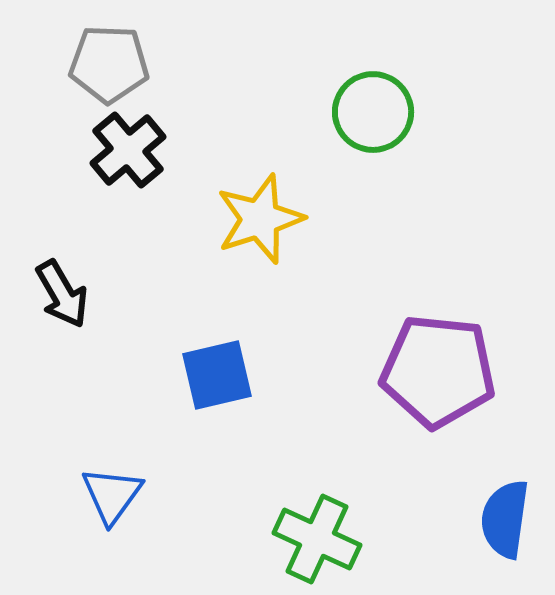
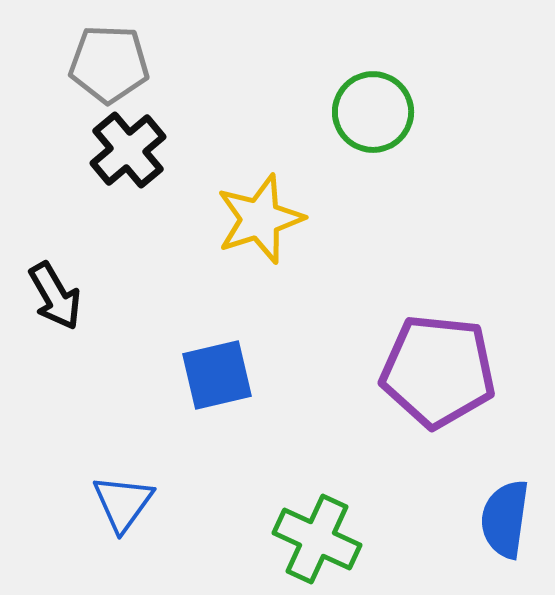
black arrow: moved 7 px left, 2 px down
blue triangle: moved 11 px right, 8 px down
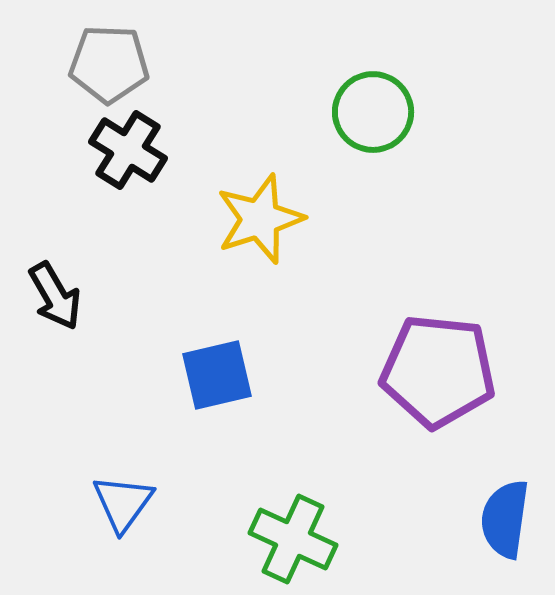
black cross: rotated 18 degrees counterclockwise
green cross: moved 24 px left
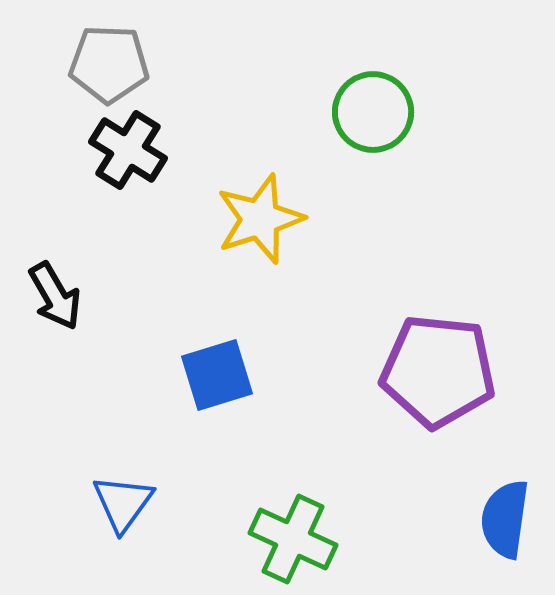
blue square: rotated 4 degrees counterclockwise
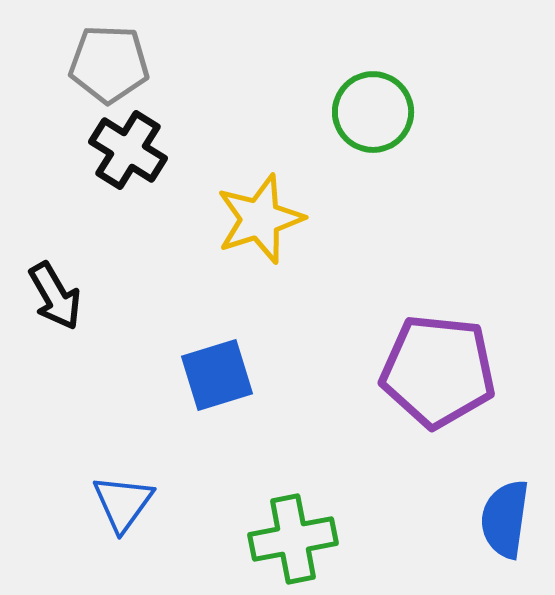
green cross: rotated 36 degrees counterclockwise
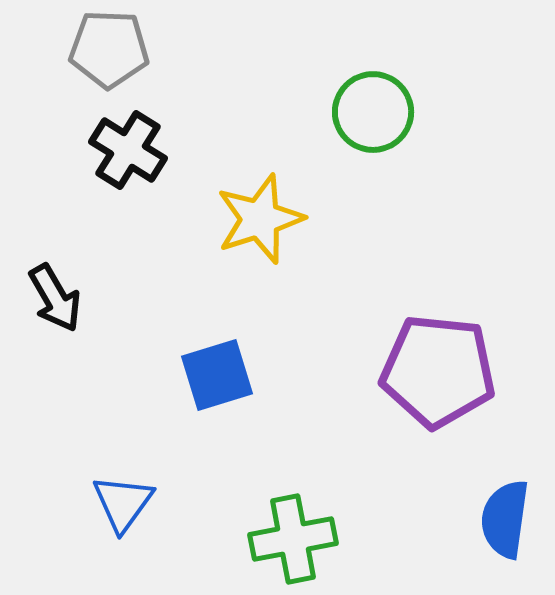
gray pentagon: moved 15 px up
black arrow: moved 2 px down
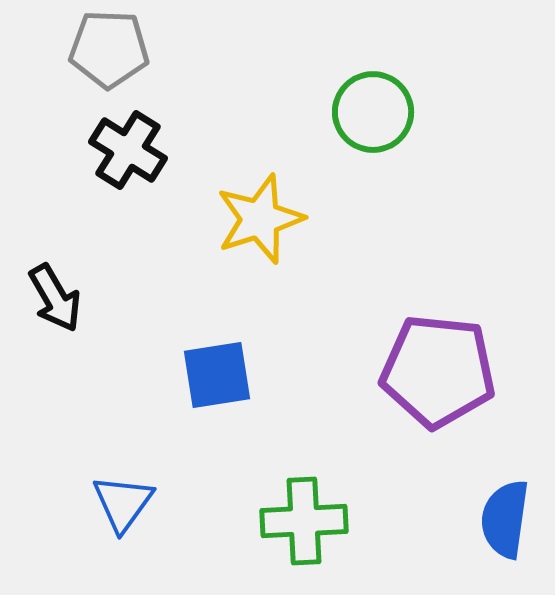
blue square: rotated 8 degrees clockwise
green cross: moved 11 px right, 18 px up; rotated 8 degrees clockwise
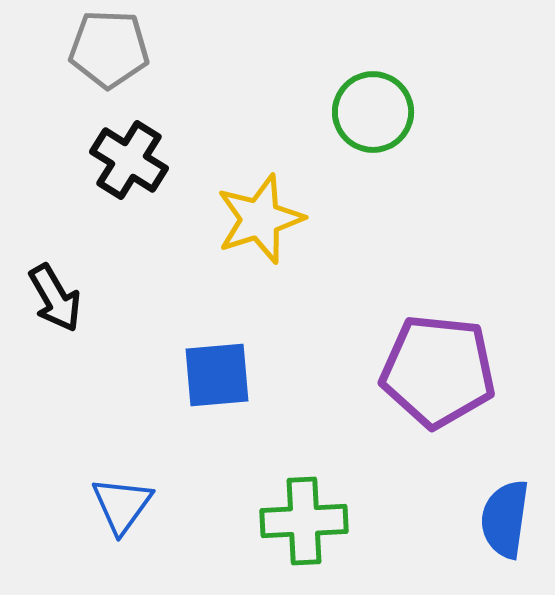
black cross: moved 1 px right, 10 px down
blue square: rotated 4 degrees clockwise
blue triangle: moved 1 px left, 2 px down
